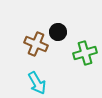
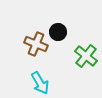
green cross: moved 1 px right, 3 px down; rotated 35 degrees counterclockwise
cyan arrow: moved 3 px right
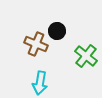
black circle: moved 1 px left, 1 px up
cyan arrow: rotated 40 degrees clockwise
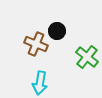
green cross: moved 1 px right, 1 px down
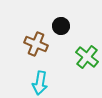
black circle: moved 4 px right, 5 px up
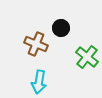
black circle: moved 2 px down
cyan arrow: moved 1 px left, 1 px up
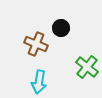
green cross: moved 10 px down
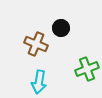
green cross: moved 2 px down; rotated 30 degrees clockwise
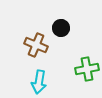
brown cross: moved 1 px down
green cross: rotated 10 degrees clockwise
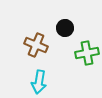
black circle: moved 4 px right
green cross: moved 16 px up
